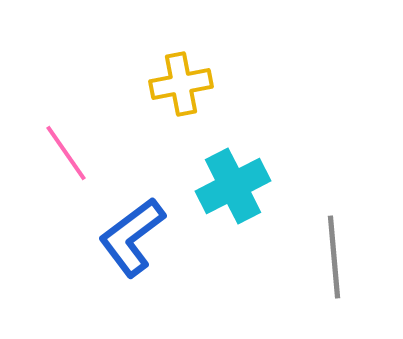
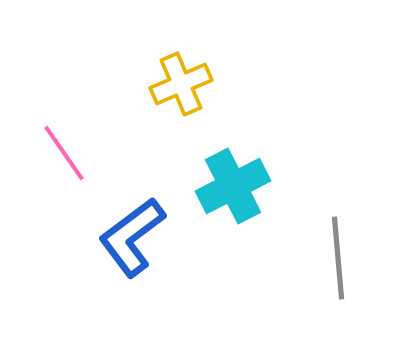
yellow cross: rotated 12 degrees counterclockwise
pink line: moved 2 px left
gray line: moved 4 px right, 1 px down
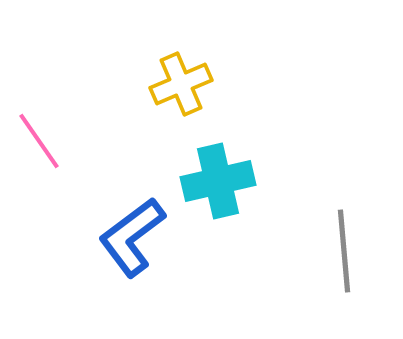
pink line: moved 25 px left, 12 px up
cyan cross: moved 15 px left, 5 px up; rotated 14 degrees clockwise
gray line: moved 6 px right, 7 px up
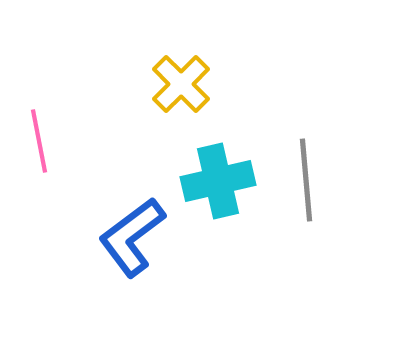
yellow cross: rotated 22 degrees counterclockwise
pink line: rotated 24 degrees clockwise
gray line: moved 38 px left, 71 px up
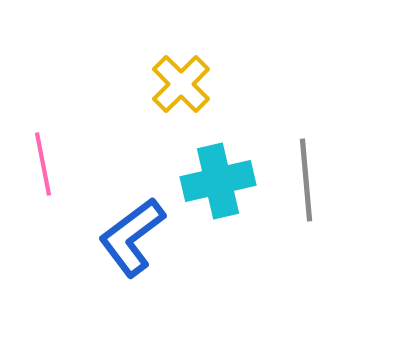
pink line: moved 4 px right, 23 px down
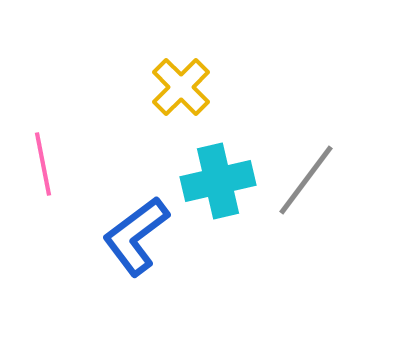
yellow cross: moved 3 px down
gray line: rotated 42 degrees clockwise
blue L-shape: moved 4 px right, 1 px up
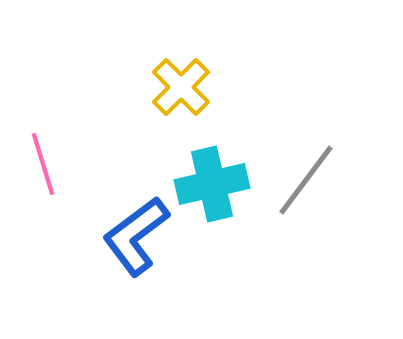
pink line: rotated 6 degrees counterclockwise
cyan cross: moved 6 px left, 3 px down
